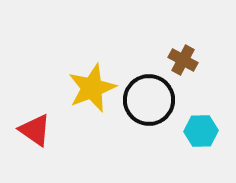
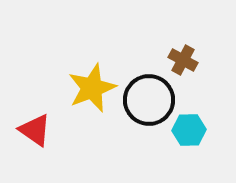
cyan hexagon: moved 12 px left, 1 px up
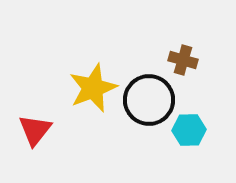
brown cross: rotated 12 degrees counterclockwise
yellow star: moved 1 px right
red triangle: rotated 33 degrees clockwise
